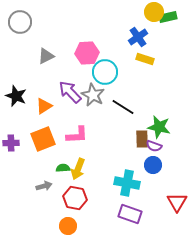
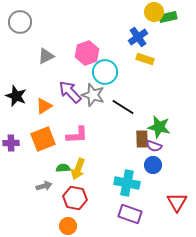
pink hexagon: rotated 15 degrees counterclockwise
gray star: rotated 10 degrees counterclockwise
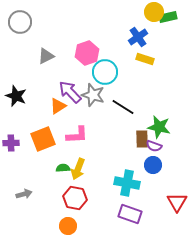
orange triangle: moved 14 px right
gray arrow: moved 20 px left, 8 px down
